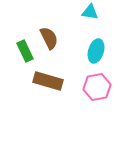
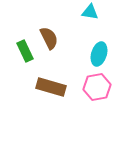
cyan ellipse: moved 3 px right, 3 px down
brown rectangle: moved 3 px right, 6 px down
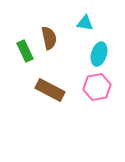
cyan triangle: moved 5 px left, 11 px down
brown semicircle: rotated 15 degrees clockwise
brown rectangle: moved 1 px left, 3 px down; rotated 12 degrees clockwise
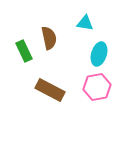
green rectangle: moved 1 px left
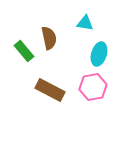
green rectangle: rotated 15 degrees counterclockwise
pink hexagon: moved 4 px left
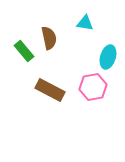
cyan ellipse: moved 9 px right, 3 px down
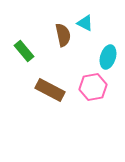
cyan triangle: rotated 18 degrees clockwise
brown semicircle: moved 14 px right, 3 px up
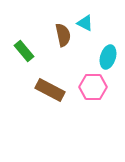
pink hexagon: rotated 12 degrees clockwise
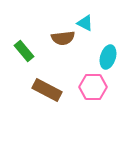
brown semicircle: moved 3 px down; rotated 95 degrees clockwise
brown rectangle: moved 3 px left
